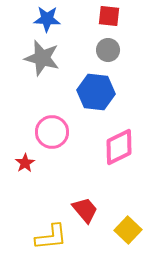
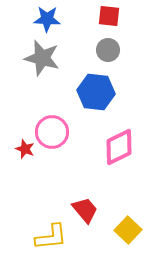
red star: moved 14 px up; rotated 18 degrees counterclockwise
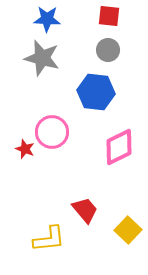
yellow L-shape: moved 2 px left, 2 px down
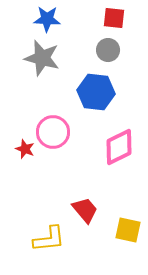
red square: moved 5 px right, 2 px down
pink circle: moved 1 px right
yellow square: rotated 32 degrees counterclockwise
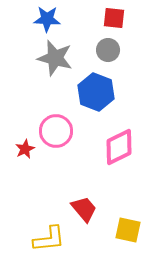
gray star: moved 13 px right
blue hexagon: rotated 15 degrees clockwise
pink circle: moved 3 px right, 1 px up
red star: rotated 24 degrees clockwise
red trapezoid: moved 1 px left, 1 px up
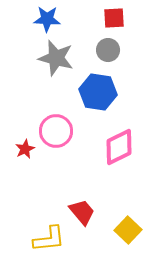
red square: rotated 10 degrees counterclockwise
gray star: moved 1 px right
blue hexagon: moved 2 px right; rotated 12 degrees counterclockwise
red trapezoid: moved 2 px left, 3 px down
yellow square: rotated 32 degrees clockwise
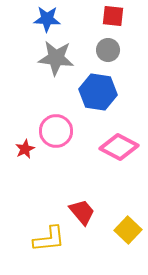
red square: moved 1 px left, 2 px up; rotated 10 degrees clockwise
gray star: rotated 9 degrees counterclockwise
pink diamond: rotated 54 degrees clockwise
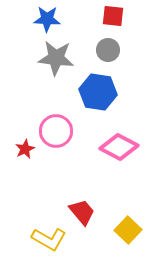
yellow L-shape: rotated 36 degrees clockwise
